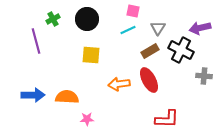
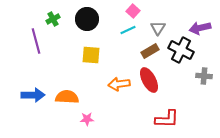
pink square: rotated 32 degrees clockwise
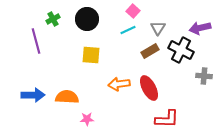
red ellipse: moved 8 px down
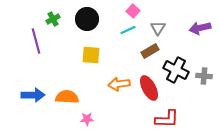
black cross: moved 5 px left, 20 px down
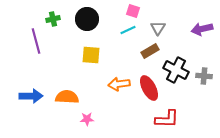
pink square: rotated 24 degrees counterclockwise
green cross: rotated 16 degrees clockwise
purple arrow: moved 2 px right, 1 px down
blue arrow: moved 2 px left, 1 px down
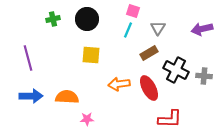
cyan line: rotated 42 degrees counterclockwise
purple line: moved 8 px left, 17 px down
brown rectangle: moved 1 px left, 2 px down
red L-shape: moved 3 px right
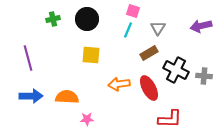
purple arrow: moved 1 px left, 3 px up
